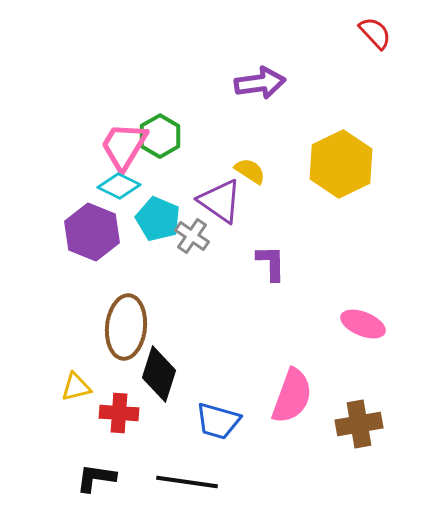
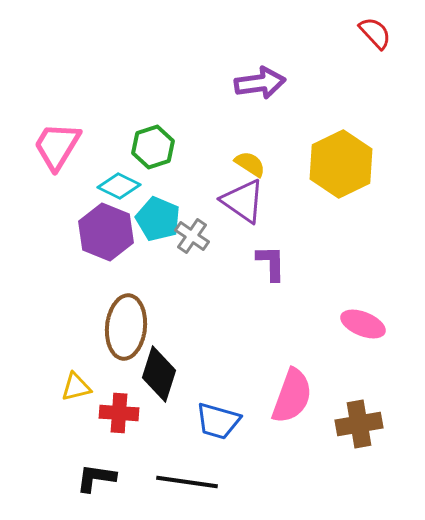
green hexagon: moved 7 px left, 11 px down; rotated 12 degrees clockwise
pink trapezoid: moved 67 px left
yellow semicircle: moved 7 px up
purple triangle: moved 23 px right
purple hexagon: moved 14 px right
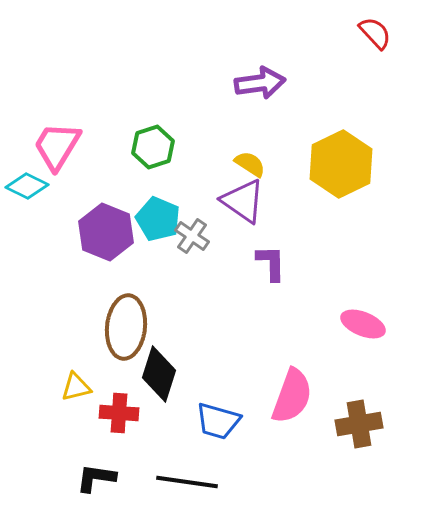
cyan diamond: moved 92 px left
